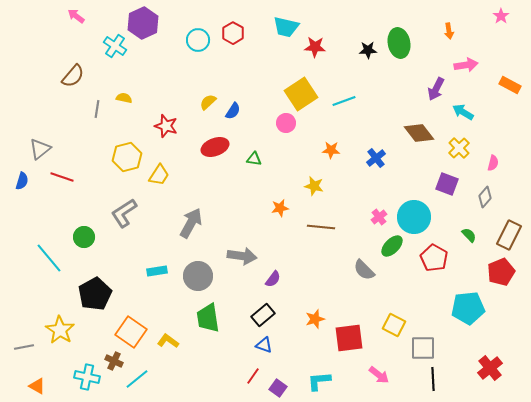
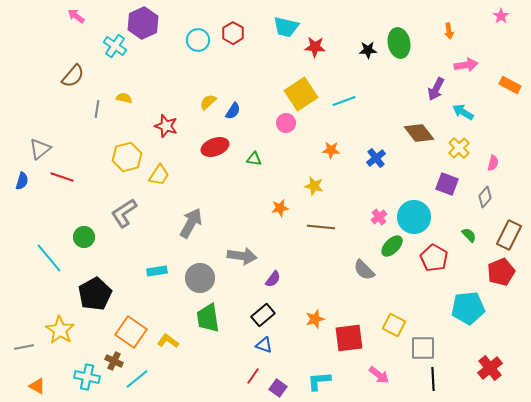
gray circle at (198, 276): moved 2 px right, 2 px down
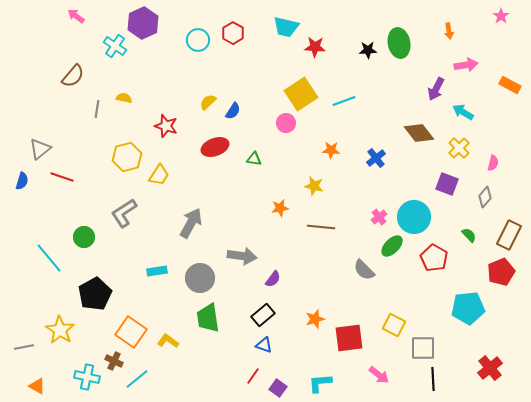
cyan L-shape at (319, 381): moved 1 px right, 2 px down
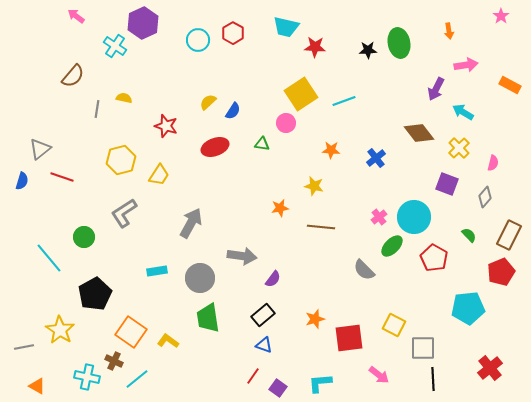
yellow hexagon at (127, 157): moved 6 px left, 3 px down
green triangle at (254, 159): moved 8 px right, 15 px up
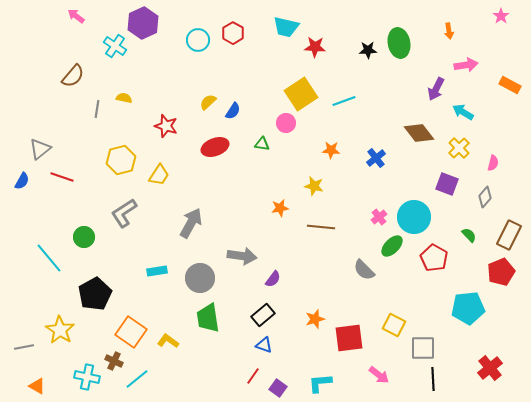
blue semicircle at (22, 181): rotated 12 degrees clockwise
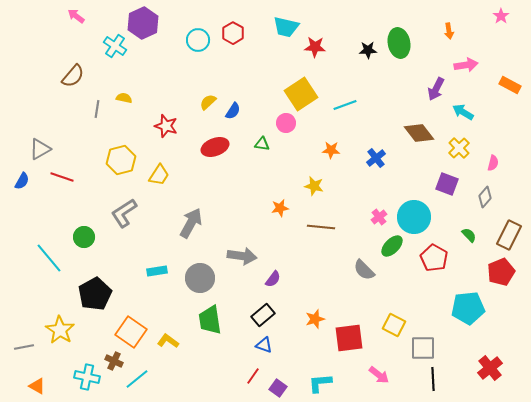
cyan line at (344, 101): moved 1 px right, 4 px down
gray triangle at (40, 149): rotated 10 degrees clockwise
green trapezoid at (208, 318): moved 2 px right, 2 px down
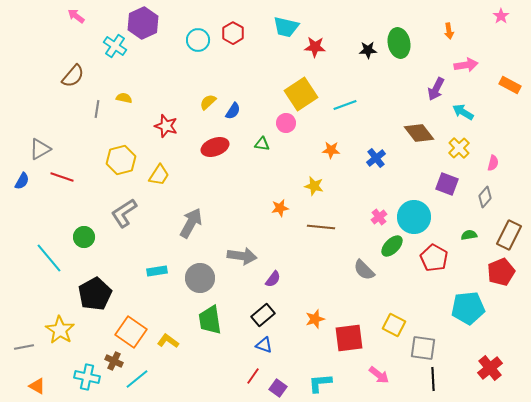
green semicircle at (469, 235): rotated 56 degrees counterclockwise
gray square at (423, 348): rotated 8 degrees clockwise
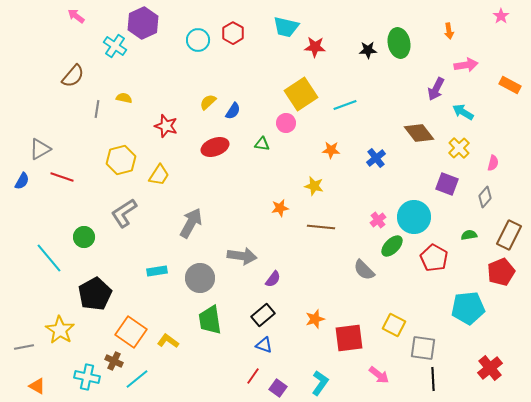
pink cross at (379, 217): moved 1 px left, 3 px down
cyan L-shape at (320, 383): rotated 130 degrees clockwise
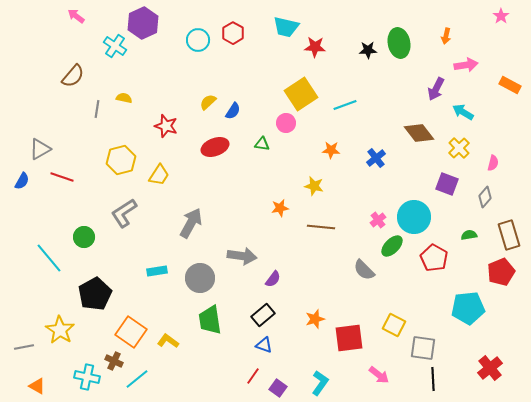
orange arrow at (449, 31): moved 3 px left, 5 px down; rotated 21 degrees clockwise
brown rectangle at (509, 235): rotated 44 degrees counterclockwise
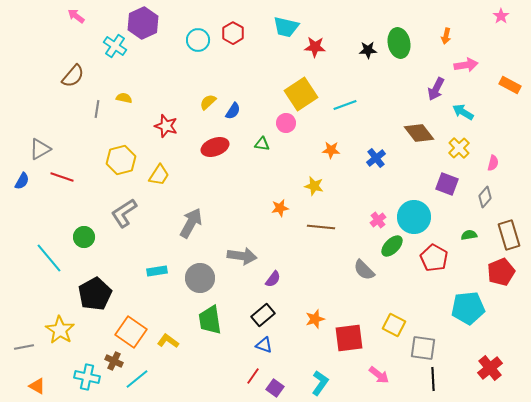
purple square at (278, 388): moved 3 px left
